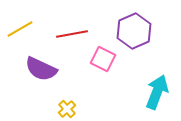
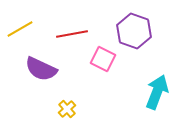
purple hexagon: rotated 16 degrees counterclockwise
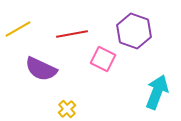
yellow line: moved 2 px left
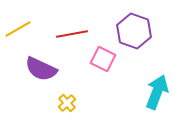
yellow cross: moved 6 px up
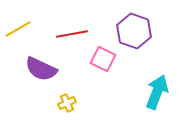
yellow cross: rotated 18 degrees clockwise
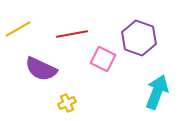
purple hexagon: moved 5 px right, 7 px down
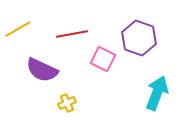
purple semicircle: moved 1 px right, 1 px down
cyan arrow: moved 1 px down
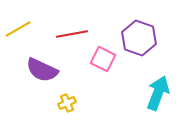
cyan arrow: moved 1 px right
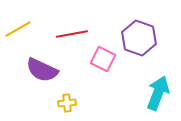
yellow cross: rotated 18 degrees clockwise
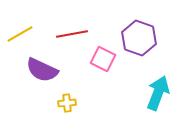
yellow line: moved 2 px right, 5 px down
